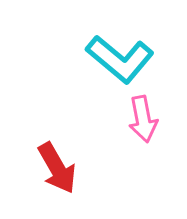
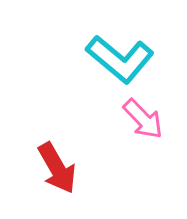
pink arrow: rotated 33 degrees counterclockwise
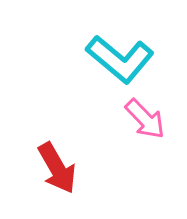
pink arrow: moved 2 px right
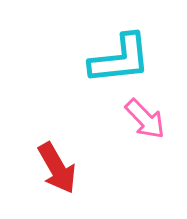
cyan L-shape: rotated 46 degrees counterclockwise
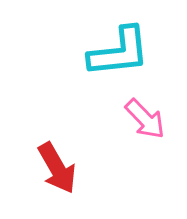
cyan L-shape: moved 1 px left, 7 px up
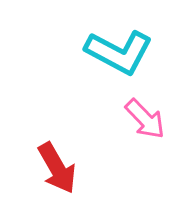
cyan L-shape: rotated 34 degrees clockwise
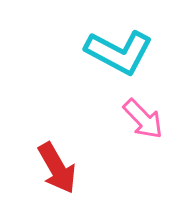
pink arrow: moved 2 px left
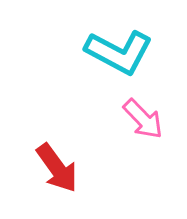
red arrow: rotated 6 degrees counterclockwise
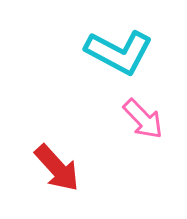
red arrow: rotated 6 degrees counterclockwise
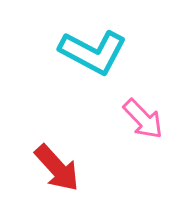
cyan L-shape: moved 26 px left
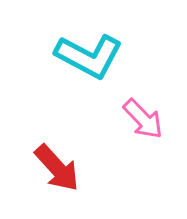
cyan L-shape: moved 4 px left, 4 px down
